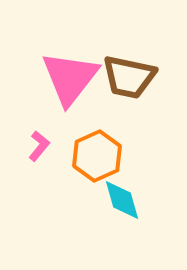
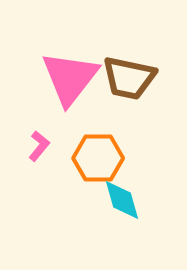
brown trapezoid: moved 1 px down
orange hexagon: moved 1 px right, 2 px down; rotated 24 degrees clockwise
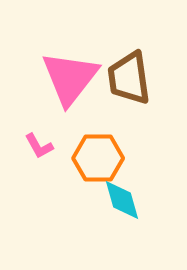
brown trapezoid: rotated 70 degrees clockwise
pink L-shape: rotated 112 degrees clockwise
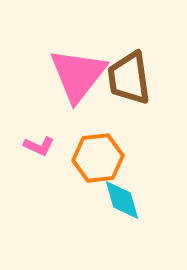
pink triangle: moved 8 px right, 3 px up
pink L-shape: rotated 36 degrees counterclockwise
orange hexagon: rotated 6 degrees counterclockwise
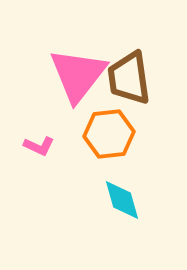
orange hexagon: moved 11 px right, 24 px up
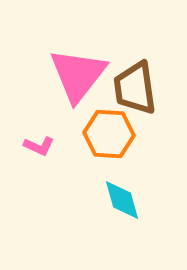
brown trapezoid: moved 6 px right, 10 px down
orange hexagon: rotated 9 degrees clockwise
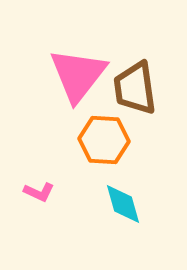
orange hexagon: moved 5 px left, 6 px down
pink L-shape: moved 46 px down
cyan diamond: moved 1 px right, 4 px down
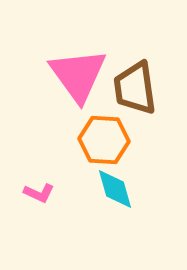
pink triangle: rotated 14 degrees counterclockwise
pink L-shape: moved 1 px down
cyan diamond: moved 8 px left, 15 px up
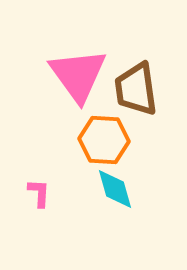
brown trapezoid: moved 1 px right, 1 px down
pink L-shape: rotated 112 degrees counterclockwise
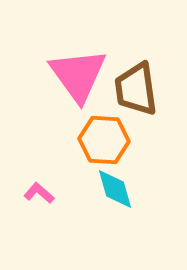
pink L-shape: rotated 52 degrees counterclockwise
